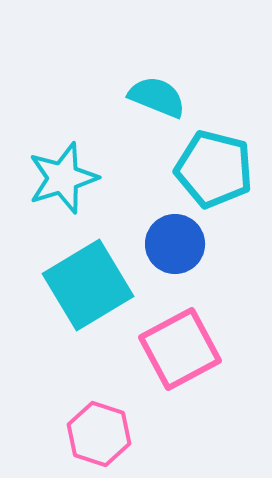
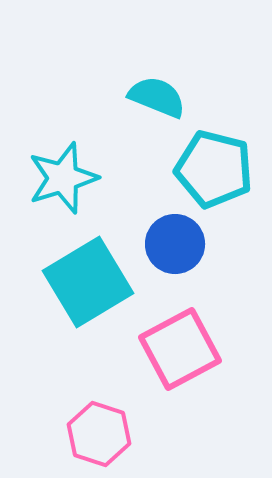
cyan square: moved 3 px up
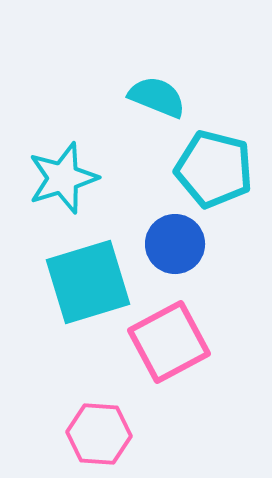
cyan square: rotated 14 degrees clockwise
pink square: moved 11 px left, 7 px up
pink hexagon: rotated 14 degrees counterclockwise
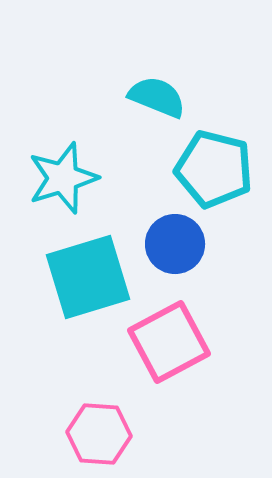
cyan square: moved 5 px up
